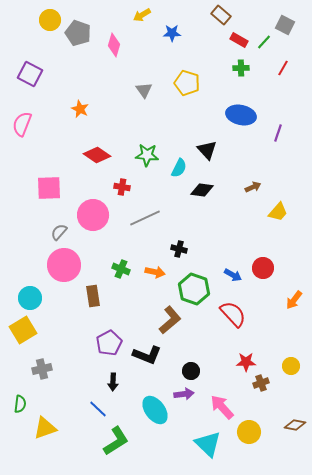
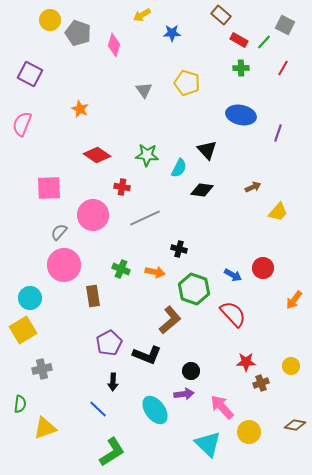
green L-shape at (116, 441): moved 4 px left, 11 px down
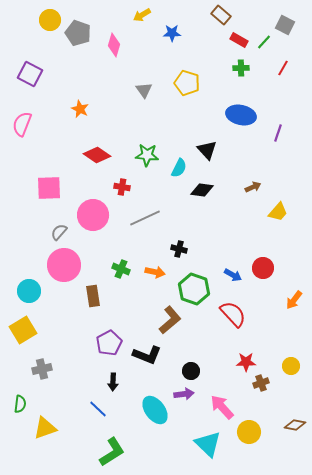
cyan circle at (30, 298): moved 1 px left, 7 px up
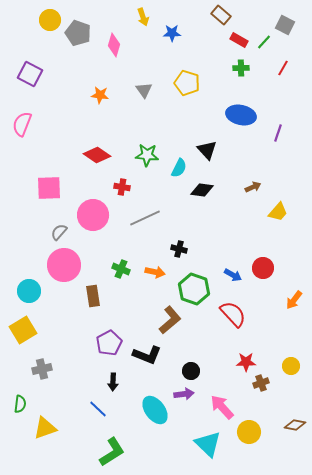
yellow arrow at (142, 15): moved 1 px right, 2 px down; rotated 78 degrees counterclockwise
orange star at (80, 109): moved 20 px right, 14 px up; rotated 18 degrees counterclockwise
